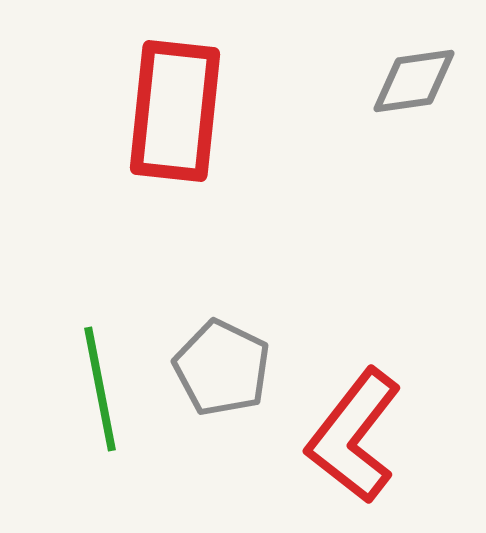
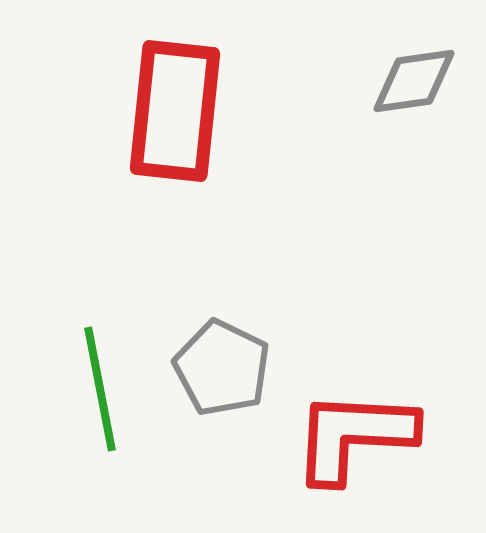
red L-shape: rotated 55 degrees clockwise
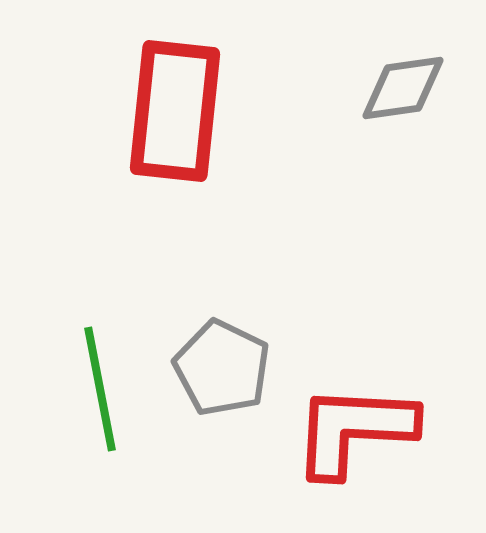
gray diamond: moved 11 px left, 7 px down
red L-shape: moved 6 px up
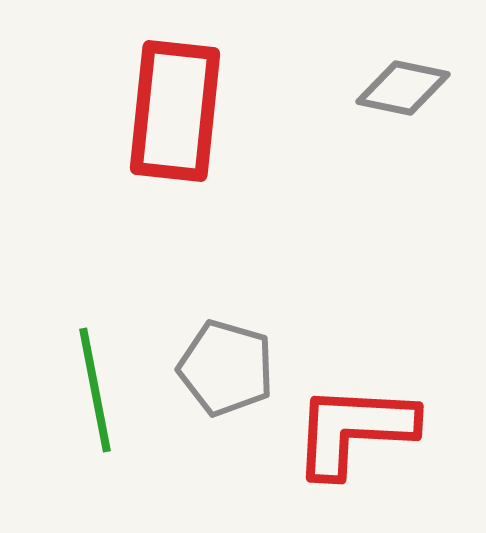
gray diamond: rotated 20 degrees clockwise
gray pentagon: moved 4 px right; rotated 10 degrees counterclockwise
green line: moved 5 px left, 1 px down
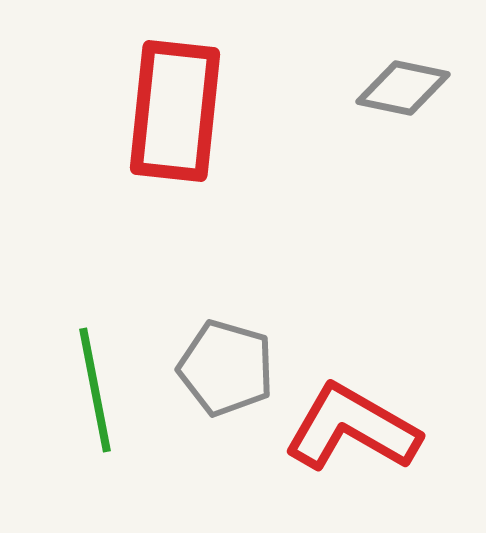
red L-shape: moved 2 px left, 2 px up; rotated 27 degrees clockwise
